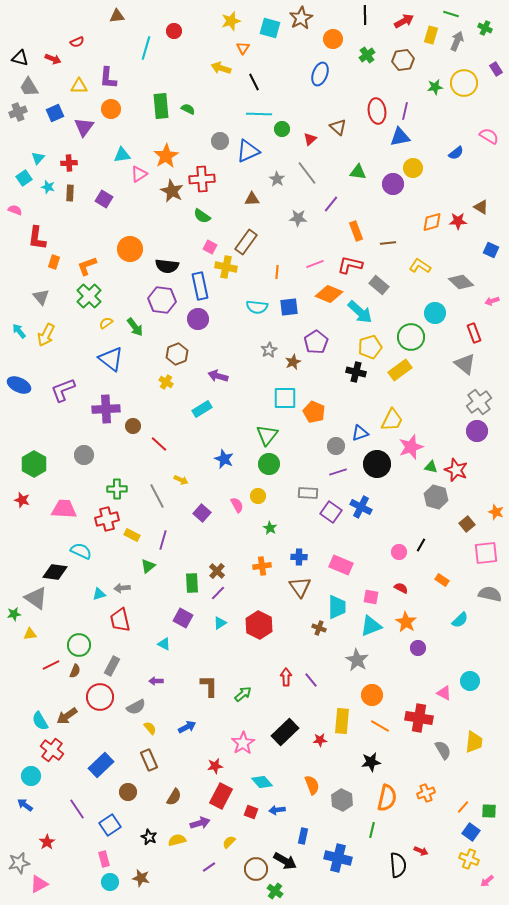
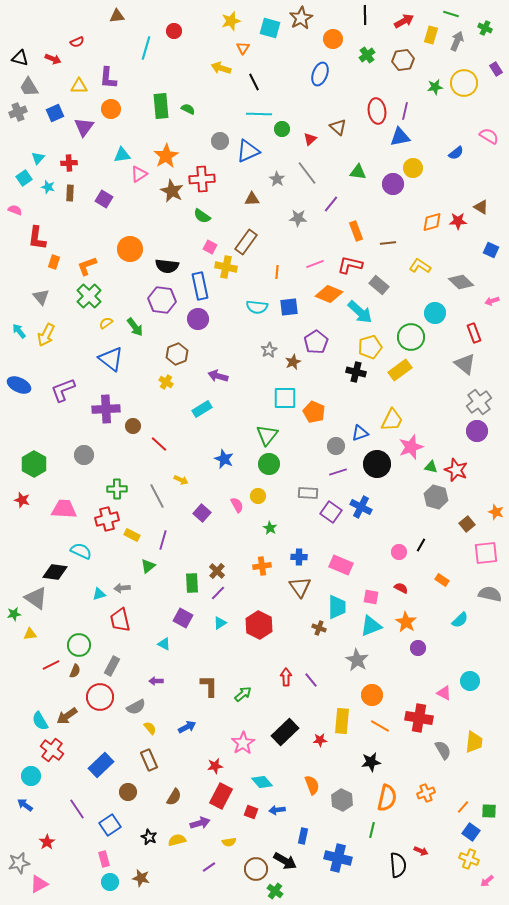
yellow semicircle at (229, 842): rotated 144 degrees counterclockwise
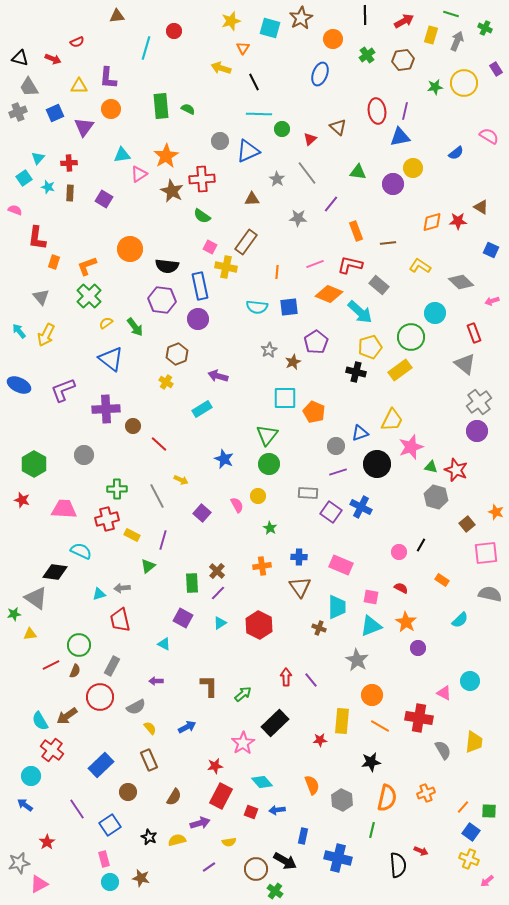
black rectangle at (285, 732): moved 10 px left, 9 px up
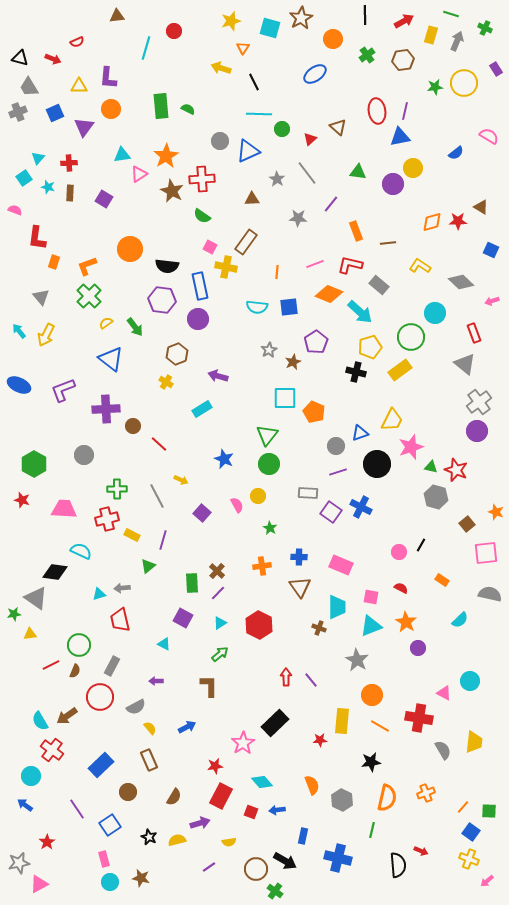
blue ellipse at (320, 74): moved 5 px left; rotated 35 degrees clockwise
green arrow at (243, 694): moved 23 px left, 40 px up
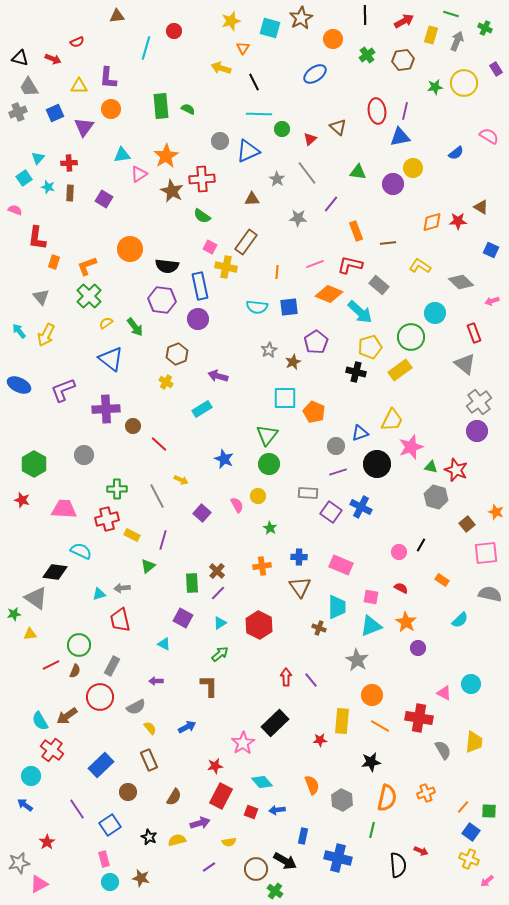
cyan circle at (470, 681): moved 1 px right, 3 px down
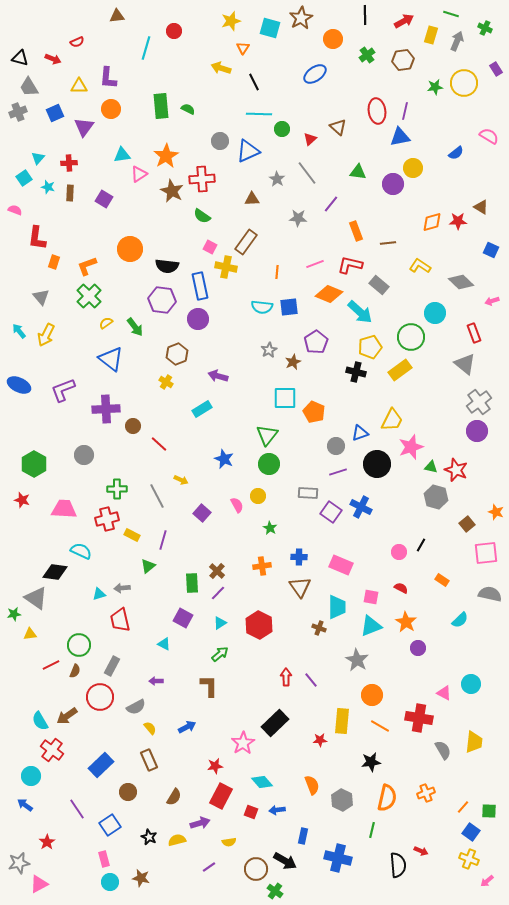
cyan semicircle at (257, 307): moved 5 px right
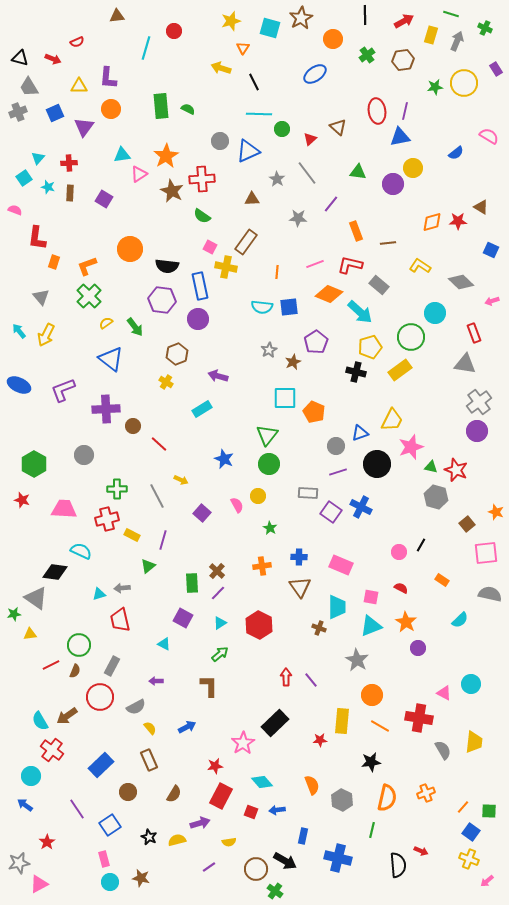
gray triangle at (465, 364): rotated 30 degrees counterclockwise
brown semicircle at (174, 797): moved 3 px up
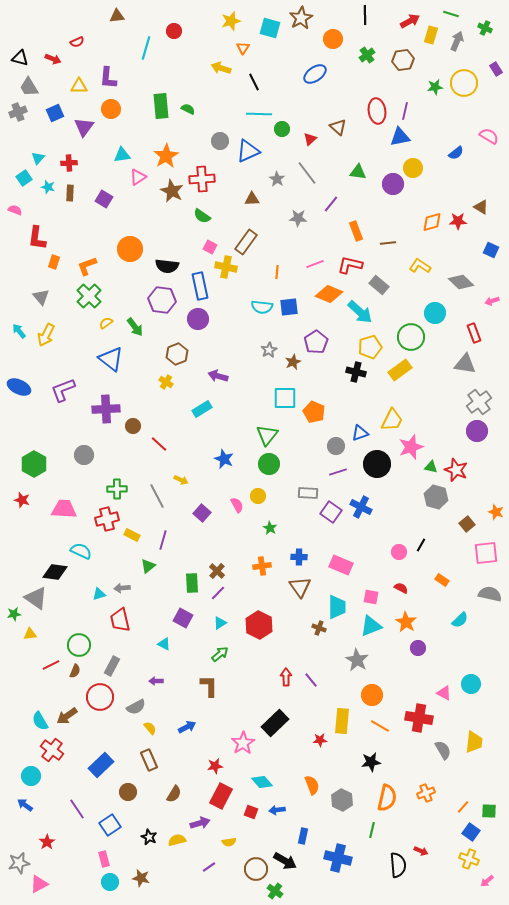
red arrow at (404, 21): moved 6 px right
pink triangle at (139, 174): moved 1 px left, 3 px down
blue ellipse at (19, 385): moved 2 px down
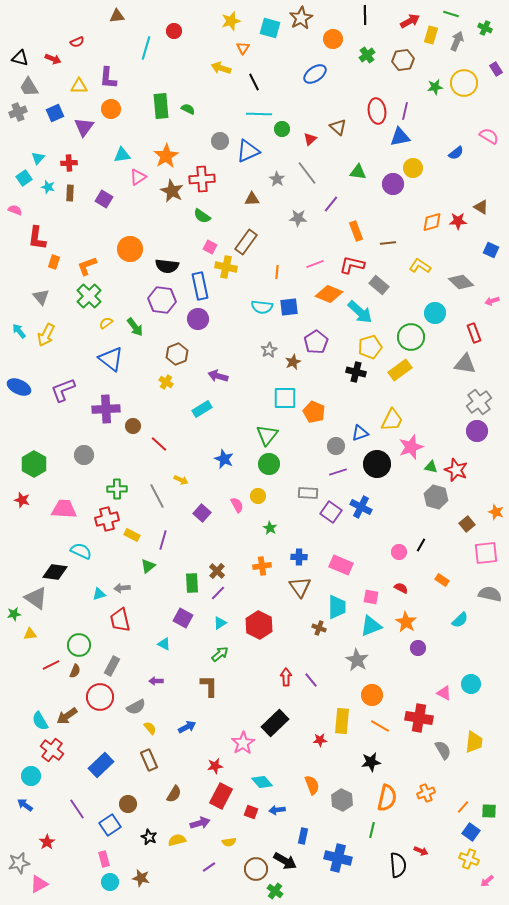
red L-shape at (350, 265): moved 2 px right
brown circle at (128, 792): moved 12 px down
